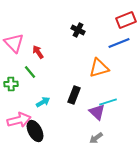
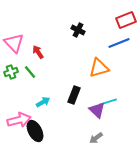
green cross: moved 12 px up; rotated 16 degrees counterclockwise
purple triangle: moved 2 px up
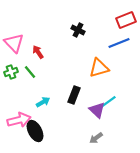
cyan line: rotated 18 degrees counterclockwise
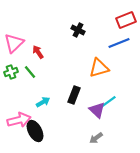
pink triangle: rotated 30 degrees clockwise
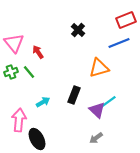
black cross: rotated 16 degrees clockwise
pink triangle: rotated 25 degrees counterclockwise
green line: moved 1 px left
pink arrow: rotated 70 degrees counterclockwise
black ellipse: moved 2 px right, 8 px down
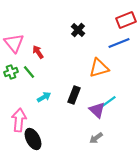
cyan arrow: moved 1 px right, 5 px up
black ellipse: moved 4 px left
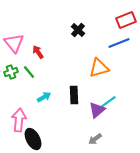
black rectangle: rotated 24 degrees counterclockwise
purple triangle: rotated 36 degrees clockwise
gray arrow: moved 1 px left, 1 px down
